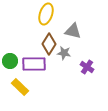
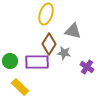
purple rectangle: moved 3 px right, 2 px up
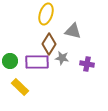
gray star: moved 2 px left, 5 px down
purple cross: moved 3 px up; rotated 24 degrees counterclockwise
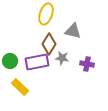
purple rectangle: rotated 10 degrees counterclockwise
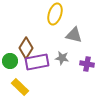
yellow ellipse: moved 9 px right
gray triangle: moved 1 px right, 4 px down
brown diamond: moved 23 px left, 4 px down
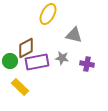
yellow ellipse: moved 7 px left; rotated 10 degrees clockwise
brown diamond: rotated 30 degrees clockwise
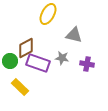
purple rectangle: moved 1 px right, 1 px down; rotated 30 degrees clockwise
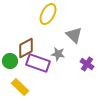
gray triangle: rotated 30 degrees clockwise
gray star: moved 4 px left, 4 px up
purple cross: rotated 24 degrees clockwise
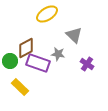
yellow ellipse: moved 1 px left; rotated 30 degrees clockwise
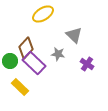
yellow ellipse: moved 4 px left
brown diamond: rotated 20 degrees counterclockwise
purple rectangle: moved 4 px left; rotated 25 degrees clockwise
